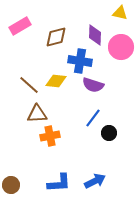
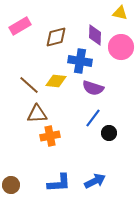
purple semicircle: moved 3 px down
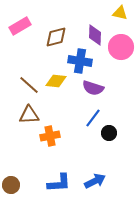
brown triangle: moved 8 px left, 1 px down
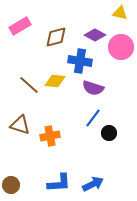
purple diamond: rotated 65 degrees counterclockwise
yellow diamond: moved 1 px left
brown triangle: moved 9 px left, 10 px down; rotated 20 degrees clockwise
blue arrow: moved 2 px left, 3 px down
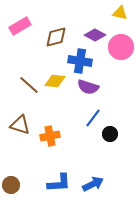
purple semicircle: moved 5 px left, 1 px up
black circle: moved 1 px right, 1 px down
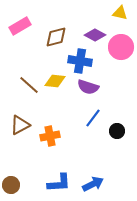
brown triangle: rotated 45 degrees counterclockwise
black circle: moved 7 px right, 3 px up
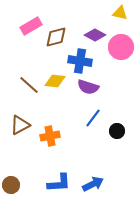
pink rectangle: moved 11 px right
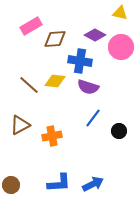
brown diamond: moved 1 px left, 2 px down; rotated 10 degrees clockwise
black circle: moved 2 px right
orange cross: moved 2 px right
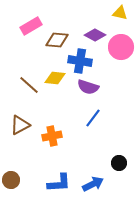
brown diamond: moved 2 px right, 1 px down; rotated 10 degrees clockwise
yellow diamond: moved 3 px up
black circle: moved 32 px down
brown circle: moved 5 px up
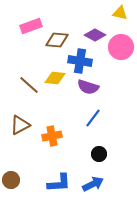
pink rectangle: rotated 10 degrees clockwise
black circle: moved 20 px left, 9 px up
